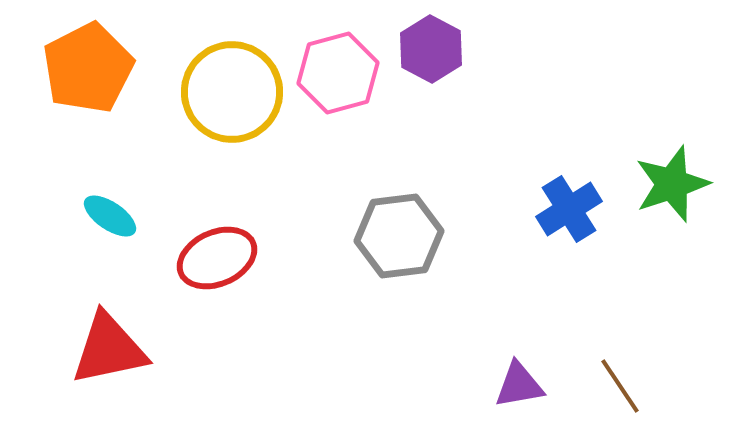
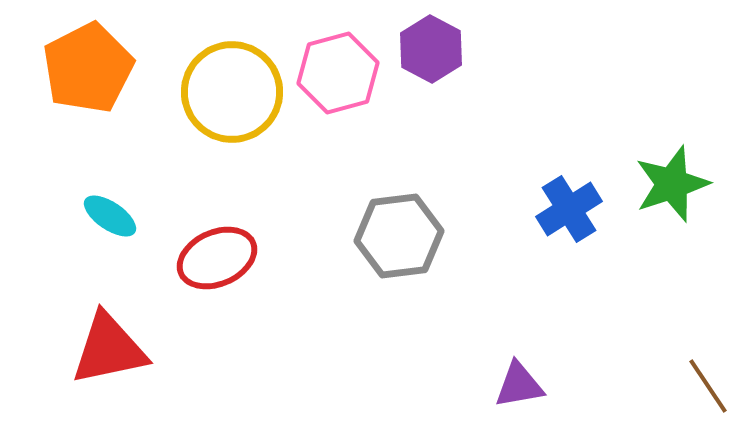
brown line: moved 88 px right
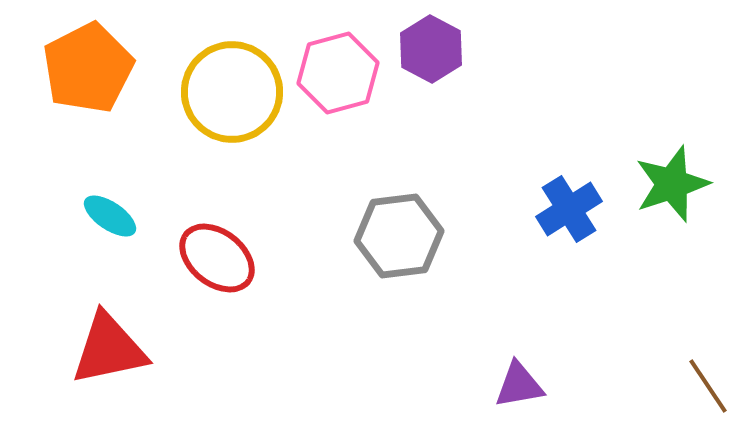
red ellipse: rotated 62 degrees clockwise
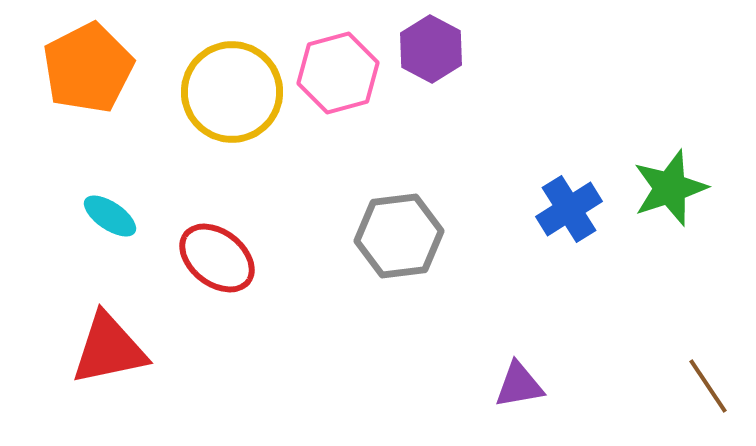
green star: moved 2 px left, 4 px down
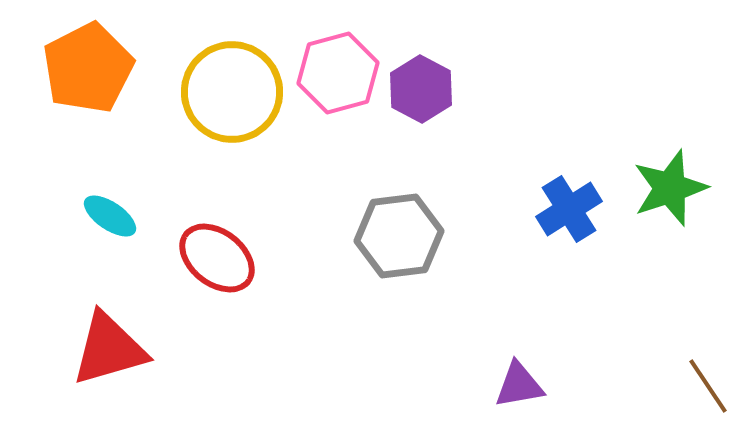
purple hexagon: moved 10 px left, 40 px down
red triangle: rotated 4 degrees counterclockwise
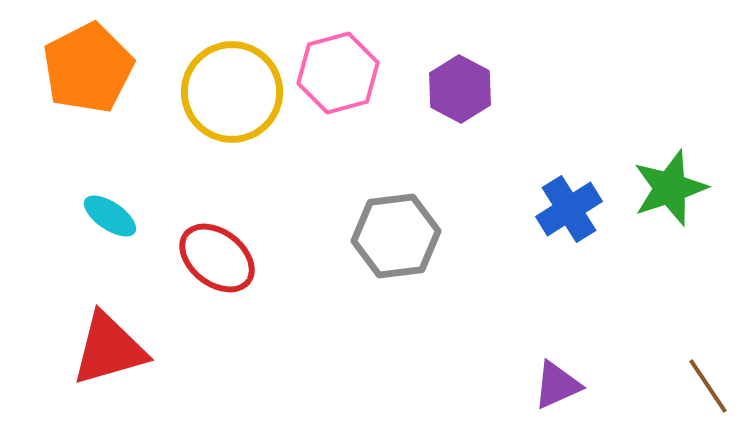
purple hexagon: moved 39 px right
gray hexagon: moved 3 px left
purple triangle: moved 38 px right; rotated 14 degrees counterclockwise
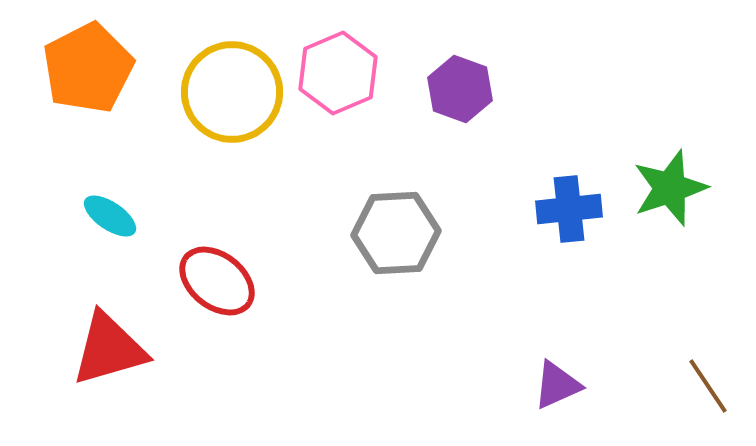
pink hexagon: rotated 8 degrees counterclockwise
purple hexagon: rotated 8 degrees counterclockwise
blue cross: rotated 26 degrees clockwise
gray hexagon: moved 3 px up; rotated 4 degrees clockwise
red ellipse: moved 23 px down
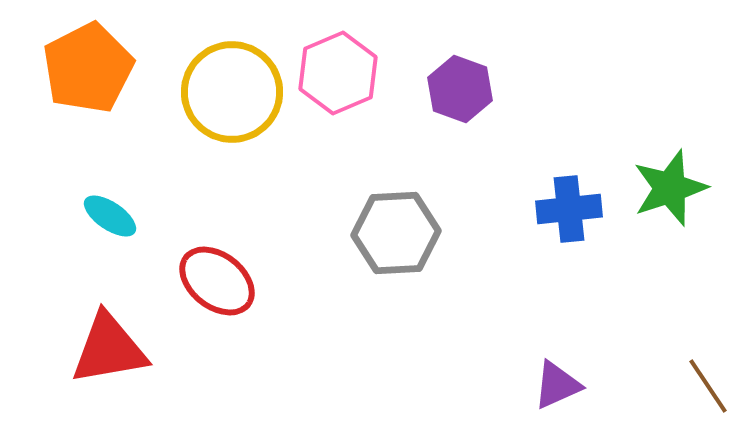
red triangle: rotated 6 degrees clockwise
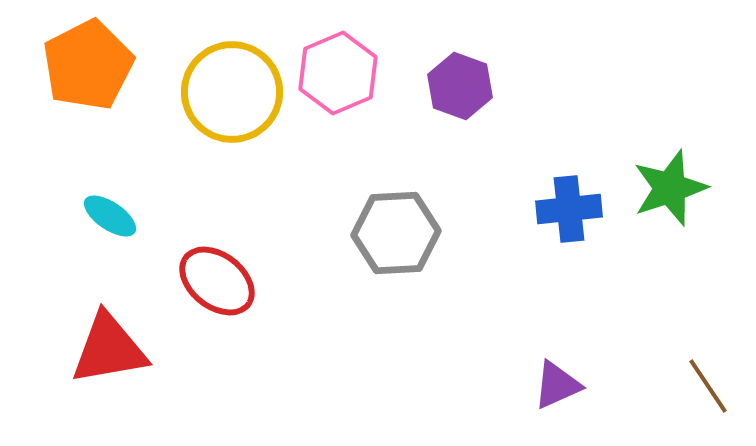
orange pentagon: moved 3 px up
purple hexagon: moved 3 px up
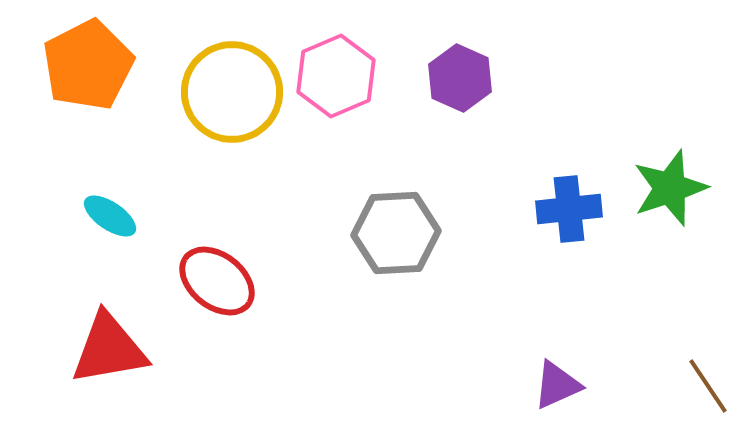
pink hexagon: moved 2 px left, 3 px down
purple hexagon: moved 8 px up; rotated 4 degrees clockwise
